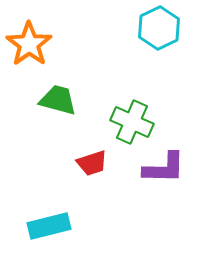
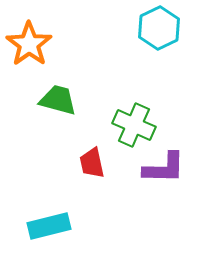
green cross: moved 2 px right, 3 px down
red trapezoid: rotated 96 degrees clockwise
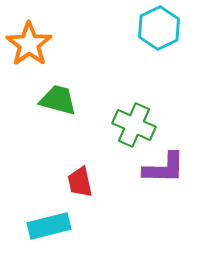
red trapezoid: moved 12 px left, 19 px down
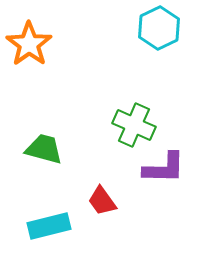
green trapezoid: moved 14 px left, 49 px down
red trapezoid: moved 22 px right, 19 px down; rotated 24 degrees counterclockwise
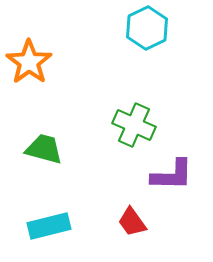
cyan hexagon: moved 12 px left
orange star: moved 18 px down
purple L-shape: moved 8 px right, 7 px down
red trapezoid: moved 30 px right, 21 px down
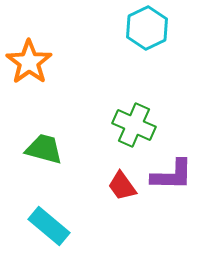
red trapezoid: moved 10 px left, 36 px up
cyan rectangle: rotated 54 degrees clockwise
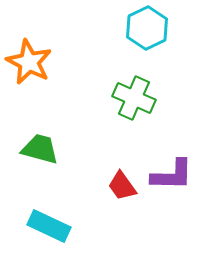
orange star: rotated 9 degrees counterclockwise
green cross: moved 27 px up
green trapezoid: moved 4 px left
cyan rectangle: rotated 15 degrees counterclockwise
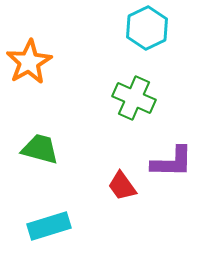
orange star: rotated 15 degrees clockwise
purple L-shape: moved 13 px up
cyan rectangle: rotated 42 degrees counterclockwise
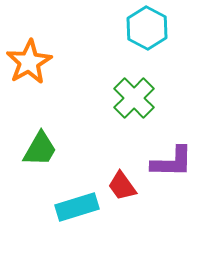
cyan hexagon: rotated 6 degrees counterclockwise
green cross: rotated 21 degrees clockwise
green trapezoid: rotated 105 degrees clockwise
cyan rectangle: moved 28 px right, 19 px up
